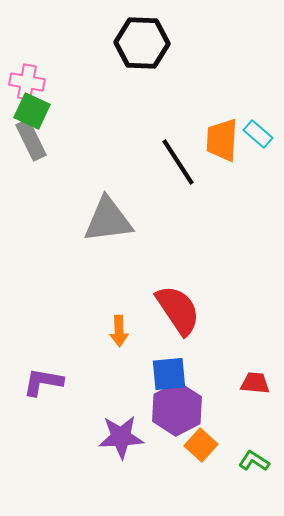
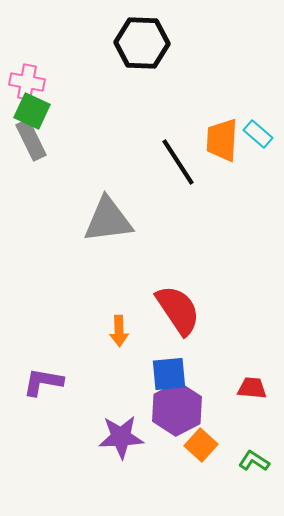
red trapezoid: moved 3 px left, 5 px down
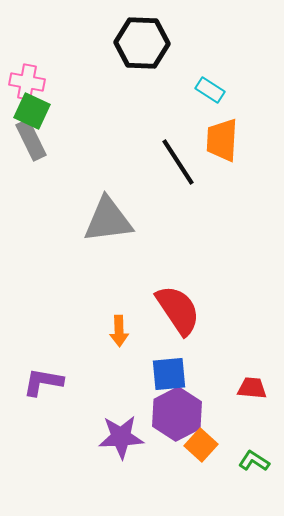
cyan rectangle: moved 48 px left, 44 px up; rotated 8 degrees counterclockwise
purple hexagon: moved 5 px down
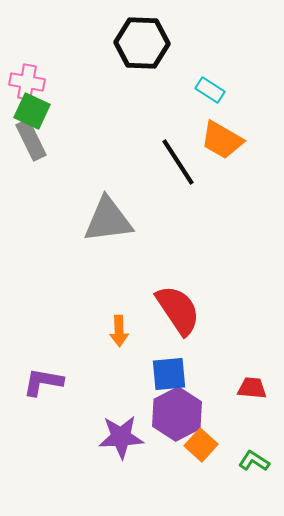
orange trapezoid: rotated 63 degrees counterclockwise
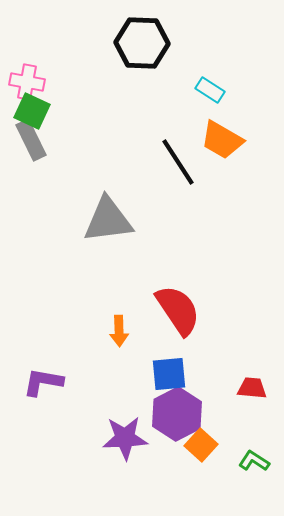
purple star: moved 4 px right, 1 px down
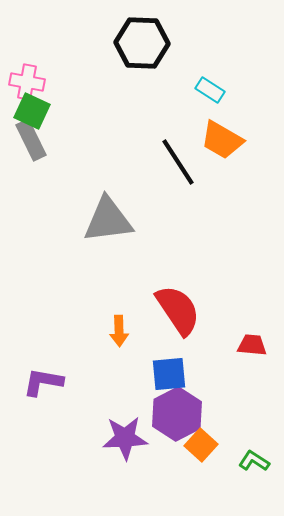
red trapezoid: moved 43 px up
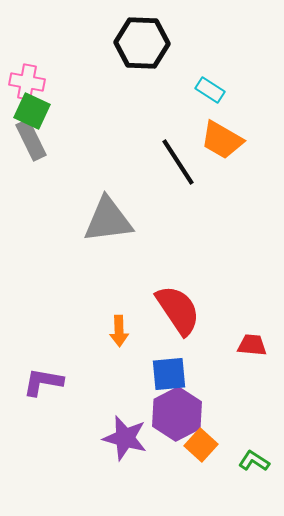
purple star: rotated 18 degrees clockwise
